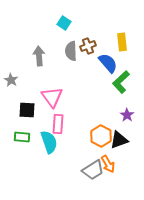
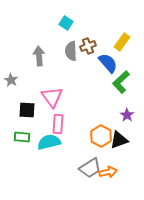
cyan square: moved 2 px right
yellow rectangle: rotated 42 degrees clockwise
cyan semicircle: rotated 85 degrees counterclockwise
orange arrow: moved 8 px down; rotated 72 degrees counterclockwise
gray trapezoid: moved 3 px left, 2 px up
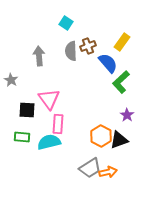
pink triangle: moved 3 px left, 2 px down
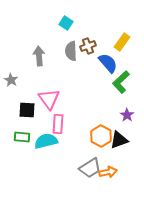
cyan semicircle: moved 3 px left, 1 px up
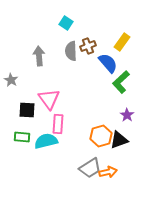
orange hexagon: rotated 15 degrees clockwise
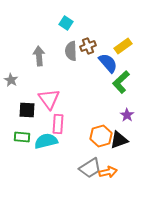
yellow rectangle: moved 1 px right, 4 px down; rotated 18 degrees clockwise
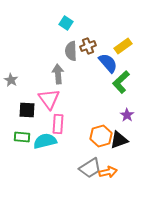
gray arrow: moved 19 px right, 18 px down
cyan semicircle: moved 1 px left
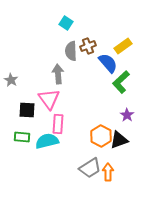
orange hexagon: rotated 15 degrees counterclockwise
cyan semicircle: moved 2 px right
orange arrow: rotated 78 degrees counterclockwise
